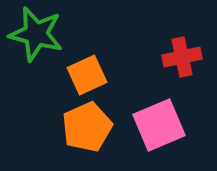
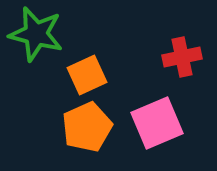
pink square: moved 2 px left, 2 px up
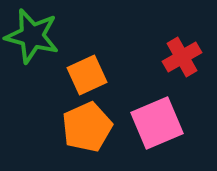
green star: moved 4 px left, 2 px down
red cross: rotated 18 degrees counterclockwise
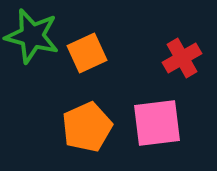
red cross: moved 1 px down
orange square: moved 22 px up
pink square: rotated 16 degrees clockwise
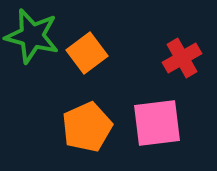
orange square: rotated 12 degrees counterclockwise
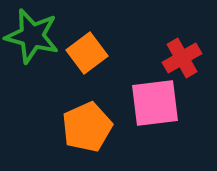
pink square: moved 2 px left, 20 px up
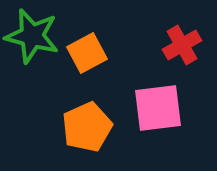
orange square: rotated 9 degrees clockwise
red cross: moved 13 px up
pink square: moved 3 px right, 5 px down
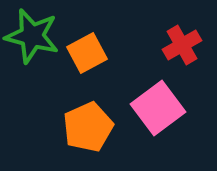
pink square: rotated 30 degrees counterclockwise
orange pentagon: moved 1 px right
